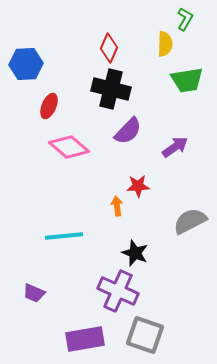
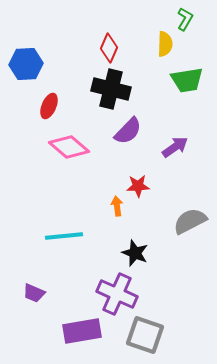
purple cross: moved 1 px left, 3 px down
purple rectangle: moved 3 px left, 8 px up
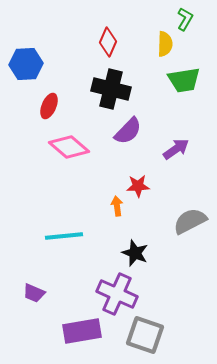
red diamond: moved 1 px left, 6 px up
green trapezoid: moved 3 px left
purple arrow: moved 1 px right, 2 px down
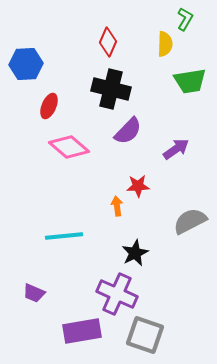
green trapezoid: moved 6 px right, 1 px down
black star: rotated 24 degrees clockwise
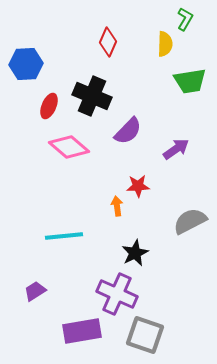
black cross: moved 19 px left, 7 px down; rotated 9 degrees clockwise
purple trapezoid: moved 1 px right, 2 px up; rotated 125 degrees clockwise
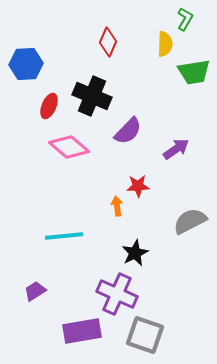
green trapezoid: moved 4 px right, 9 px up
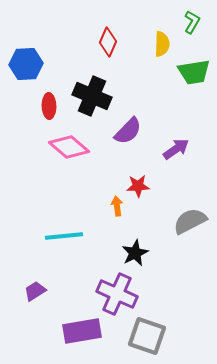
green L-shape: moved 7 px right, 3 px down
yellow semicircle: moved 3 px left
red ellipse: rotated 25 degrees counterclockwise
gray square: moved 2 px right, 1 px down
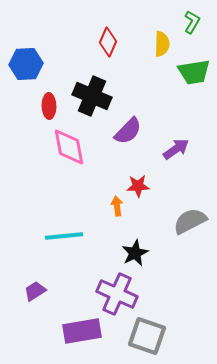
pink diamond: rotated 39 degrees clockwise
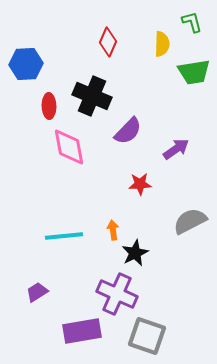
green L-shape: rotated 45 degrees counterclockwise
red star: moved 2 px right, 2 px up
orange arrow: moved 4 px left, 24 px down
purple trapezoid: moved 2 px right, 1 px down
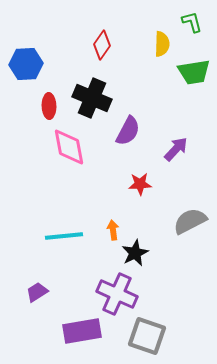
red diamond: moved 6 px left, 3 px down; rotated 12 degrees clockwise
black cross: moved 2 px down
purple semicircle: rotated 16 degrees counterclockwise
purple arrow: rotated 12 degrees counterclockwise
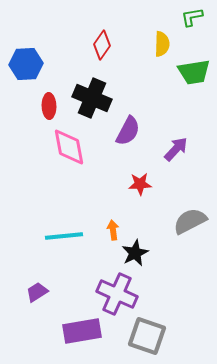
green L-shape: moved 5 px up; rotated 85 degrees counterclockwise
